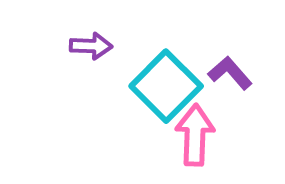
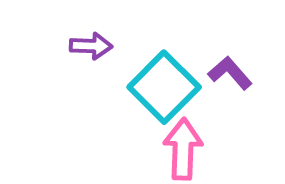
cyan square: moved 2 px left, 1 px down
pink arrow: moved 12 px left, 14 px down
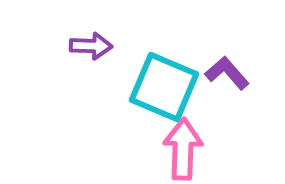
purple L-shape: moved 3 px left
cyan square: rotated 22 degrees counterclockwise
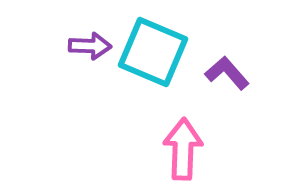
purple arrow: moved 1 px left
cyan square: moved 11 px left, 35 px up
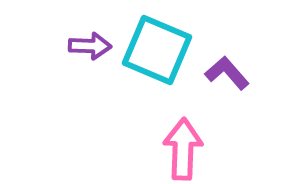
cyan square: moved 4 px right, 2 px up
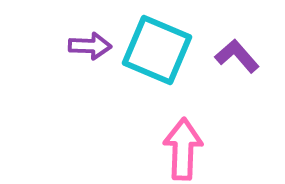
purple L-shape: moved 10 px right, 17 px up
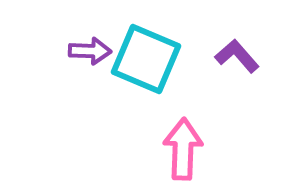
purple arrow: moved 5 px down
cyan square: moved 11 px left, 9 px down
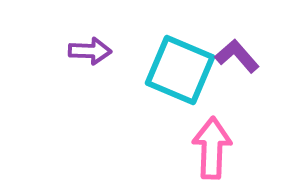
cyan square: moved 34 px right, 11 px down
pink arrow: moved 29 px right, 1 px up
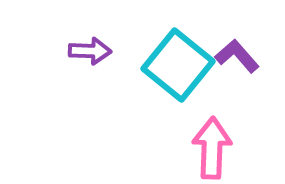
cyan square: moved 2 px left, 5 px up; rotated 16 degrees clockwise
